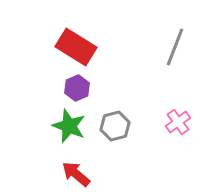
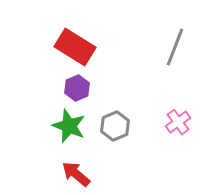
red rectangle: moved 1 px left
gray hexagon: rotated 8 degrees counterclockwise
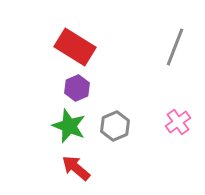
red arrow: moved 6 px up
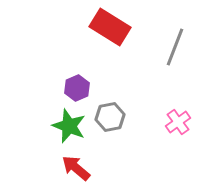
red rectangle: moved 35 px right, 20 px up
gray hexagon: moved 5 px left, 9 px up; rotated 12 degrees clockwise
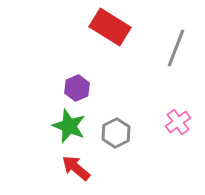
gray line: moved 1 px right, 1 px down
gray hexagon: moved 6 px right, 16 px down; rotated 16 degrees counterclockwise
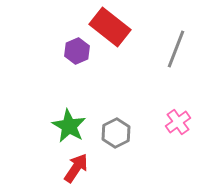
red rectangle: rotated 6 degrees clockwise
gray line: moved 1 px down
purple hexagon: moved 37 px up
green star: rotated 8 degrees clockwise
red arrow: rotated 84 degrees clockwise
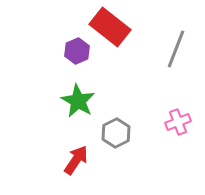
pink cross: rotated 15 degrees clockwise
green star: moved 9 px right, 25 px up
red arrow: moved 8 px up
